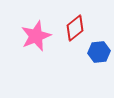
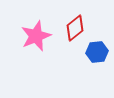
blue hexagon: moved 2 px left
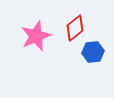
blue hexagon: moved 4 px left
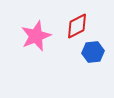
red diamond: moved 2 px right, 2 px up; rotated 12 degrees clockwise
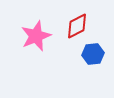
blue hexagon: moved 2 px down
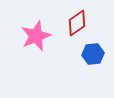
red diamond: moved 3 px up; rotated 8 degrees counterclockwise
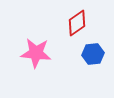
pink star: moved 17 px down; rotated 28 degrees clockwise
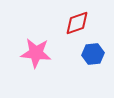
red diamond: rotated 16 degrees clockwise
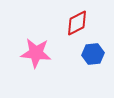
red diamond: rotated 8 degrees counterclockwise
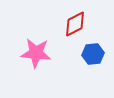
red diamond: moved 2 px left, 1 px down
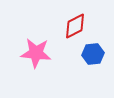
red diamond: moved 2 px down
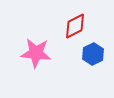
blue hexagon: rotated 20 degrees counterclockwise
